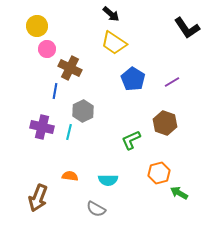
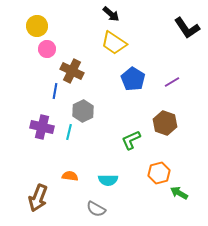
brown cross: moved 2 px right, 3 px down
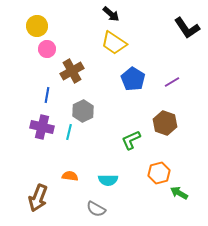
brown cross: rotated 35 degrees clockwise
blue line: moved 8 px left, 4 px down
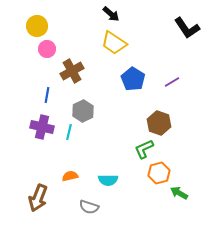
brown hexagon: moved 6 px left
green L-shape: moved 13 px right, 9 px down
orange semicircle: rotated 21 degrees counterclockwise
gray semicircle: moved 7 px left, 2 px up; rotated 12 degrees counterclockwise
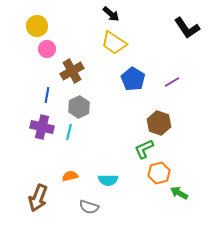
gray hexagon: moved 4 px left, 4 px up
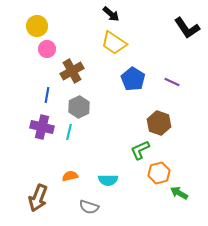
purple line: rotated 56 degrees clockwise
green L-shape: moved 4 px left, 1 px down
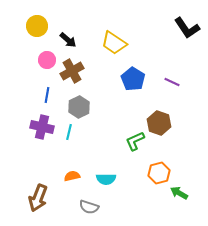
black arrow: moved 43 px left, 26 px down
pink circle: moved 11 px down
green L-shape: moved 5 px left, 9 px up
orange semicircle: moved 2 px right
cyan semicircle: moved 2 px left, 1 px up
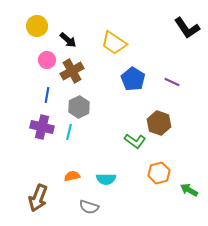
green L-shape: rotated 120 degrees counterclockwise
green arrow: moved 10 px right, 3 px up
